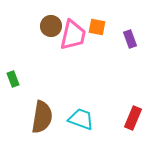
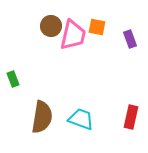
red rectangle: moved 2 px left, 1 px up; rotated 10 degrees counterclockwise
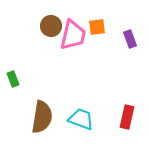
orange square: rotated 18 degrees counterclockwise
red rectangle: moved 4 px left
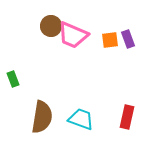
orange square: moved 13 px right, 13 px down
pink trapezoid: rotated 100 degrees clockwise
purple rectangle: moved 2 px left
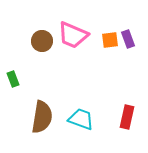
brown circle: moved 9 px left, 15 px down
